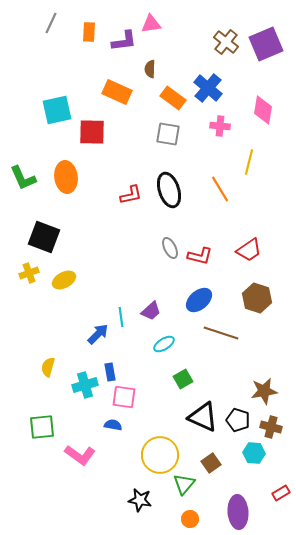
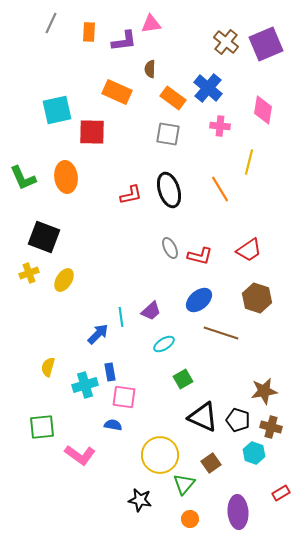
yellow ellipse at (64, 280): rotated 30 degrees counterclockwise
cyan hexagon at (254, 453): rotated 15 degrees clockwise
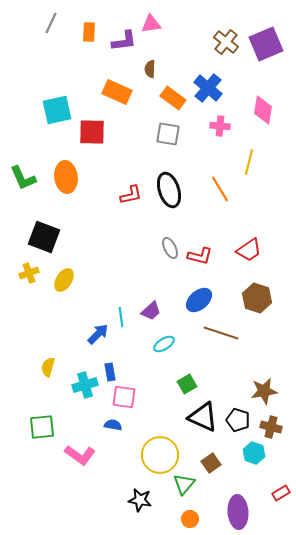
green square at (183, 379): moved 4 px right, 5 px down
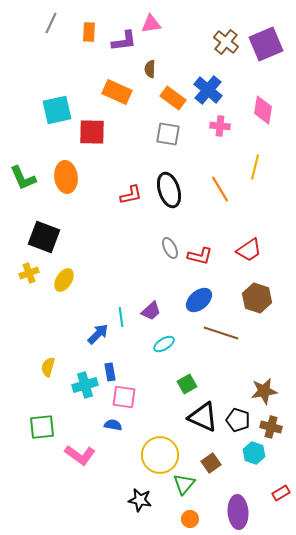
blue cross at (208, 88): moved 2 px down
yellow line at (249, 162): moved 6 px right, 5 px down
